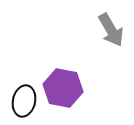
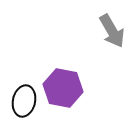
gray arrow: moved 1 px right, 1 px down
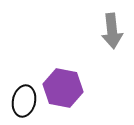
gray arrow: rotated 24 degrees clockwise
